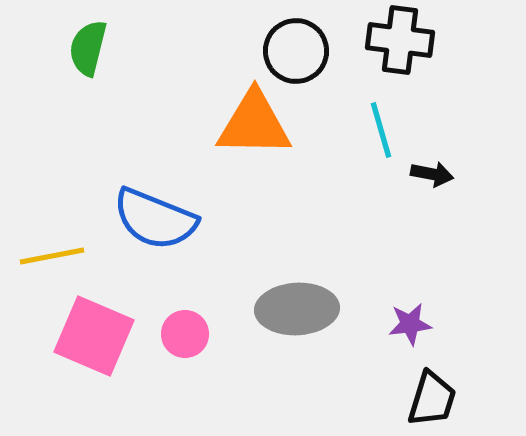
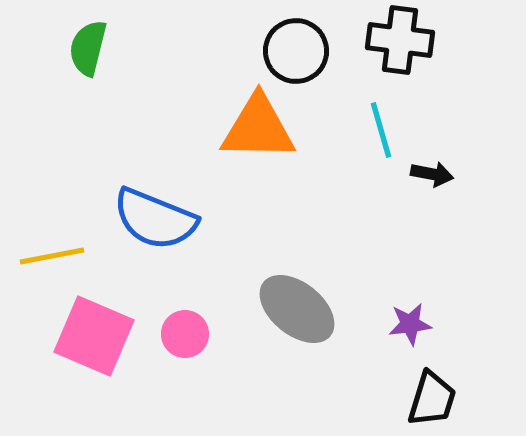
orange triangle: moved 4 px right, 4 px down
gray ellipse: rotated 42 degrees clockwise
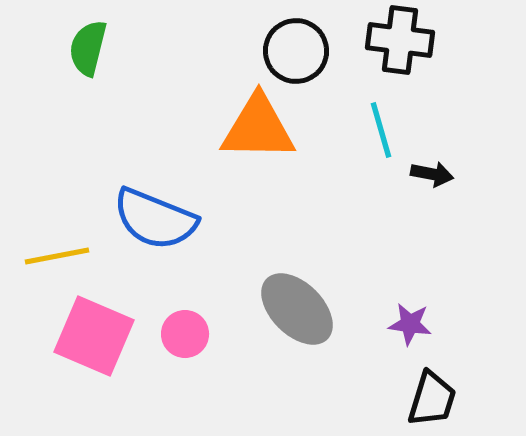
yellow line: moved 5 px right
gray ellipse: rotated 6 degrees clockwise
purple star: rotated 15 degrees clockwise
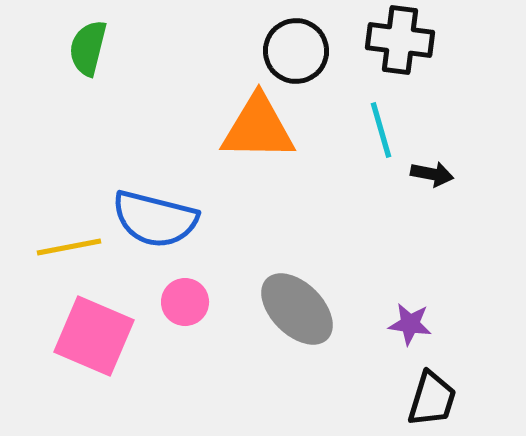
blue semicircle: rotated 8 degrees counterclockwise
yellow line: moved 12 px right, 9 px up
pink circle: moved 32 px up
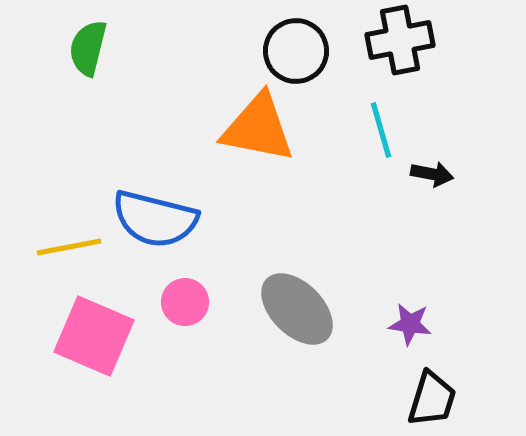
black cross: rotated 18 degrees counterclockwise
orange triangle: rotated 10 degrees clockwise
